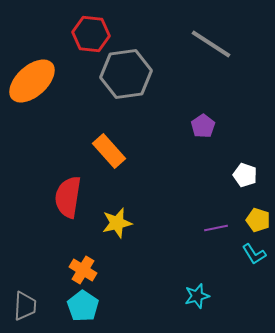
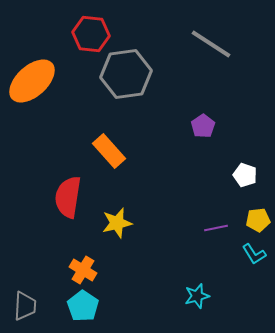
yellow pentagon: rotated 25 degrees counterclockwise
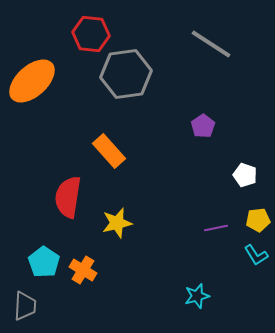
cyan L-shape: moved 2 px right, 1 px down
cyan pentagon: moved 39 px left, 44 px up
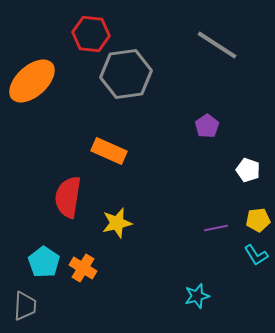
gray line: moved 6 px right, 1 px down
purple pentagon: moved 4 px right
orange rectangle: rotated 24 degrees counterclockwise
white pentagon: moved 3 px right, 5 px up
orange cross: moved 2 px up
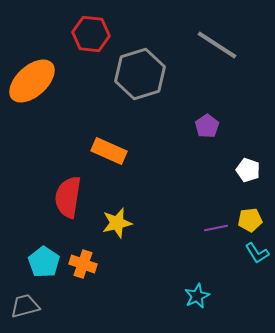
gray hexagon: moved 14 px right; rotated 9 degrees counterclockwise
yellow pentagon: moved 8 px left
cyan L-shape: moved 1 px right, 2 px up
orange cross: moved 4 px up; rotated 12 degrees counterclockwise
cyan star: rotated 10 degrees counterclockwise
gray trapezoid: rotated 108 degrees counterclockwise
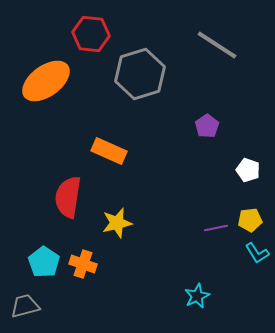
orange ellipse: moved 14 px right; rotated 6 degrees clockwise
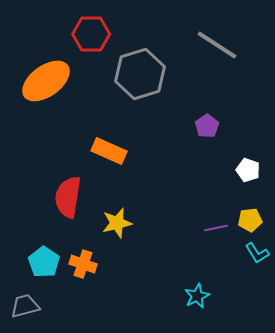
red hexagon: rotated 6 degrees counterclockwise
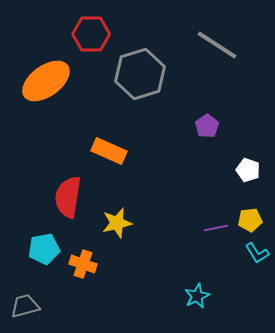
cyan pentagon: moved 13 px up; rotated 28 degrees clockwise
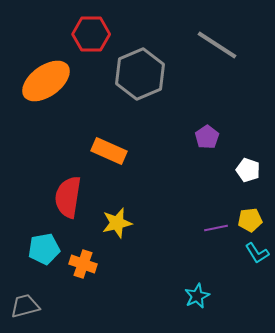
gray hexagon: rotated 6 degrees counterclockwise
purple pentagon: moved 11 px down
